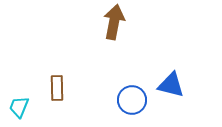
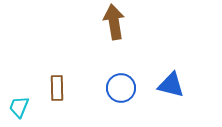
brown arrow: rotated 20 degrees counterclockwise
blue circle: moved 11 px left, 12 px up
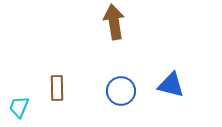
blue circle: moved 3 px down
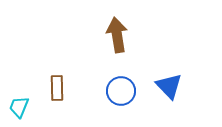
brown arrow: moved 3 px right, 13 px down
blue triangle: moved 2 px left, 1 px down; rotated 32 degrees clockwise
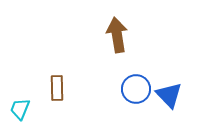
blue triangle: moved 9 px down
blue circle: moved 15 px right, 2 px up
cyan trapezoid: moved 1 px right, 2 px down
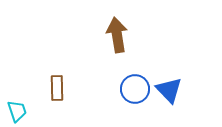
blue circle: moved 1 px left
blue triangle: moved 5 px up
cyan trapezoid: moved 3 px left, 2 px down; rotated 140 degrees clockwise
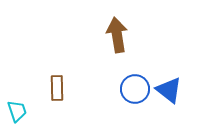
blue triangle: rotated 8 degrees counterclockwise
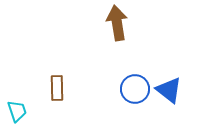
brown arrow: moved 12 px up
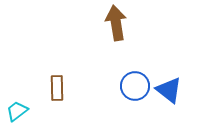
brown arrow: moved 1 px left
blue circle: moved 3 px up
cyan trapezoid: rotated 110 degrees counterclockwise
